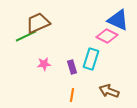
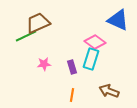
pink diamond: moved 12 px left, 6 px down; rotated 10 degrees clockwise
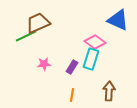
purple rectangle: rotated 48 degrees clockwise
brown arrow: rotated 72 degrees clockwise
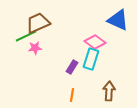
pink star: moved 9 px left, 16 px up
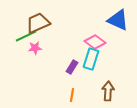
brown arrow: moved 1 px left
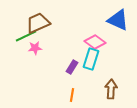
brown arrow: moved 3 px right, 2 px up
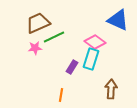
green line: moved 28 px right, 1 px down
orange line: moved 11 px left
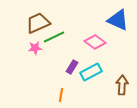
cyan rectangle: moved 13 px down; rotated 45 degrees clockwise
brown arrow: moved 11 px right, 4 px up
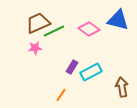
blue triangle: rotated 10 degrees counterclockwise
green line: moved 6 px up
pink diamond: moved 6 px left, 13 px up
brown arrow: moved 2 px down; rotated 12 degrees counterclockwise
orange line: rotated 24 degrees clockwise
